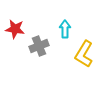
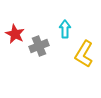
red star: moved 5 px down; rotated 18 degrees clockwise
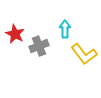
yellow L-shape: rotated 68 degrees counterclockwise
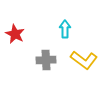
gray cross: moved 7 px right, 14 px down; rotated 18 degrees clockwise
yellow L-shape: moved 6 px down; rotated 16 degrees counterclockwise
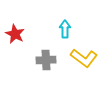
yellow L-shape: moved 2 px up
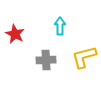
cyan arrow: moved 5 px left, 3 px up
yellow L-shape: moved 1 px up; rotated 128 degrees clockwise
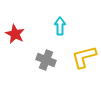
gray cross: rotated 24 degrees clockwise
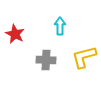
gray cross: rotated 18 degrees counterclockwise
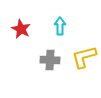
red star: moved 6 px right, 5 px up
gray cross: moved 4 px right
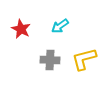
cyan arrow: rotated 126 degrees counterclockwise
yellow L-shape: moved 2 px down
